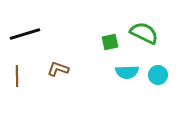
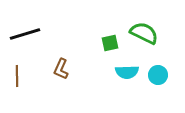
green square: moved 1 px down
brown L-shape: moved 3 px right; rotated 85 degrees counterclockwise
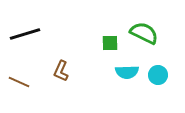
green square: rotated 12 degrees clockwise
brown L-shape: moved 2 px down
brown line: moved 2 px right, 6 px down; rotated 65 degrees counterclockwise
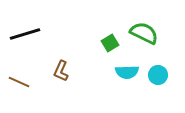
green square: rotated 30 degrees counterclockwise
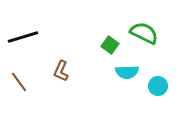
black line: moved 2 px left, 3 px down
green square: moved 2 px down; rotated 24 degrees counterclockwise
cyan circle: moved 11 px down
brown line: rotated 30 degrees clockwise
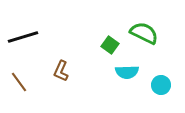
cyan circle: moved 3 px right, 1 px up
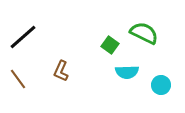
black line: rotated 24 degrees counterclockwise
brown line: moved 1 px left, 3 px up
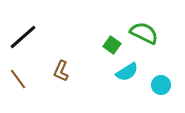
green square: moved 2 px right
cyan semicircle: rotated 30 degrees counterclockwise
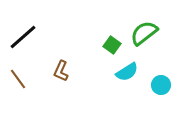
green semicircle: rotated 64 degrees counterclockwise
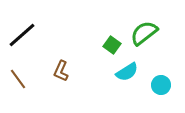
black line: moved 1 px left, 2 px up
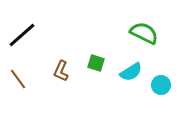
green semicircle: rotated 64 degrees clockwise
green square: moved 16 px left, 18 px down; rotated 18 degrees counterclockwise
cyan semicircle: moved 4 px right
